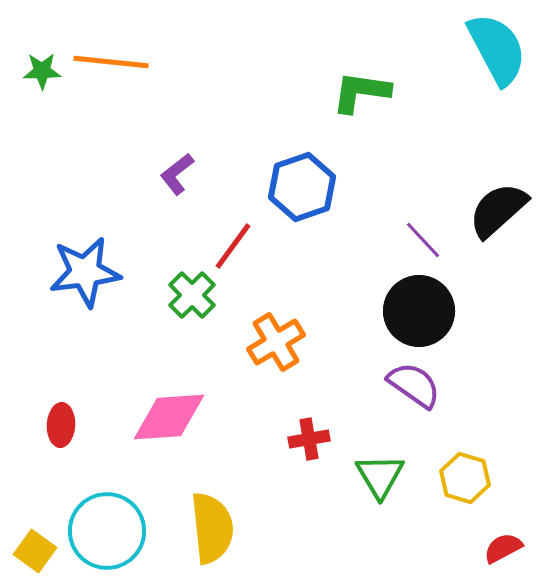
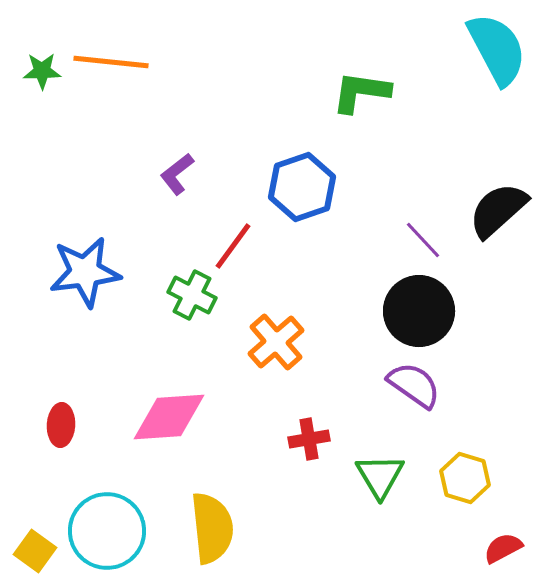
green cross: rotated 18 degrees counterclockwise
orange cross: rotated 10 degrees counterclockwise
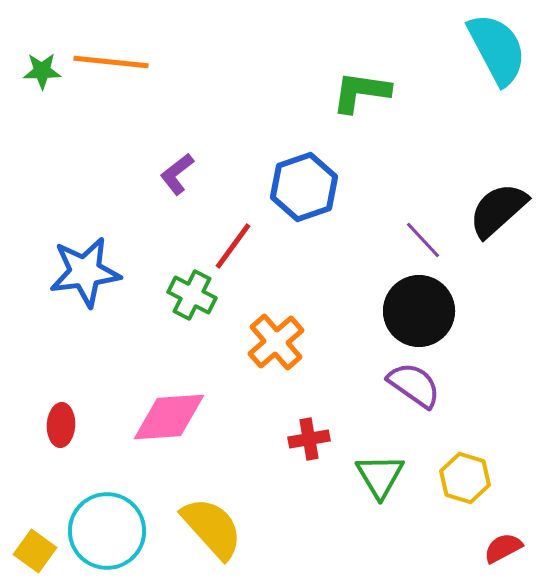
blue hexagon: moved 2 px right
yellow semicircle: rotated 36 degrees counterclockwise
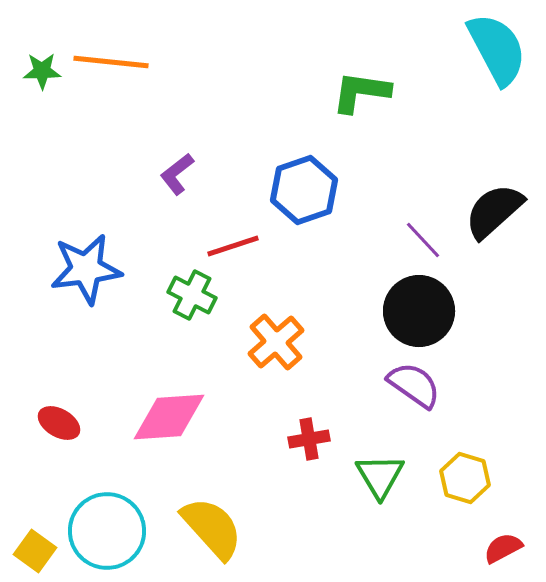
blue hexagon: moved 3 px down
black semicircle: moved 4 px left, 1 px down
red line: rotated 36 degrees clockwise
blue star: moved 1 px right, 3 px up
red ellipse: moved 2 px left, 2 px up; rotated 63 degrees counterclockwise
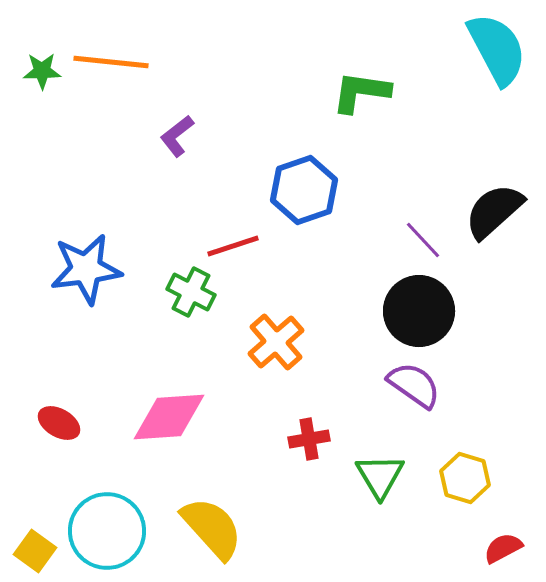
purple L-shape: moved 38 px up
green cross: moved 1 px left, 3 px up
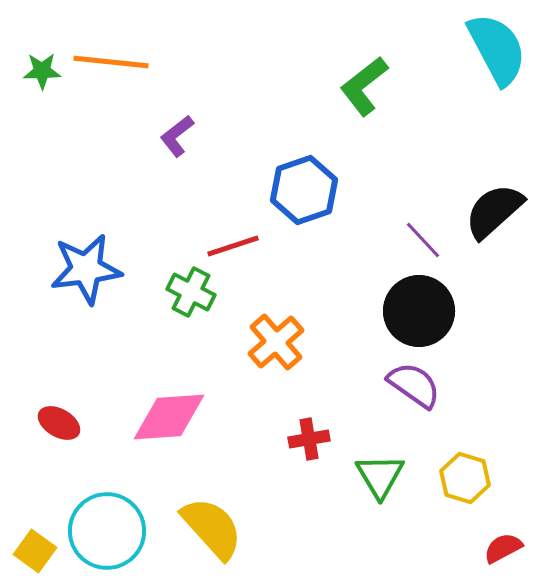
green L-shape: moved 3 px right, 6 px up; rotated 46 degrees counterclockwise
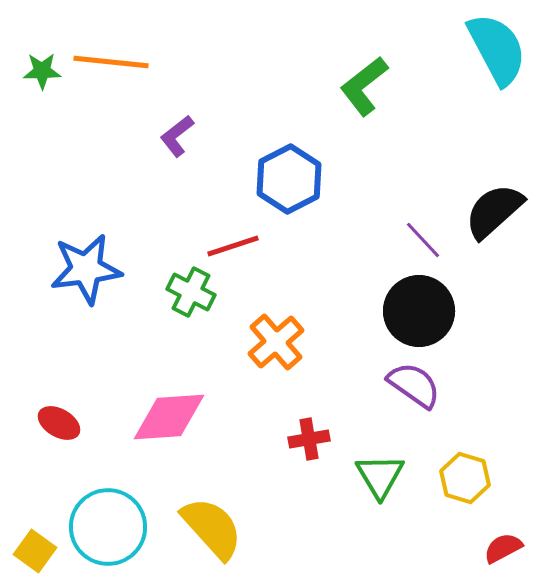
blue hexagon: moved 15 px left, 11 px up; rotated 8 degrees counterclockwise
cyan circle: moved 1 px right, 4 px up
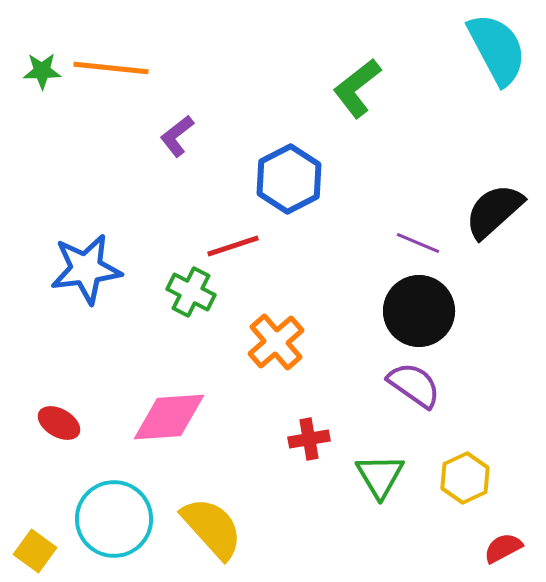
orange line: moved 6 px down
green L-shape: moved 7 px left, 2 px down
purple line: moved 5 px left, 3 px down; rotated 24 degrees counterclockwise
yellow hexagon: rotated 18 degrees clockwise
cyan circle: moved 6 px right, 8 px up
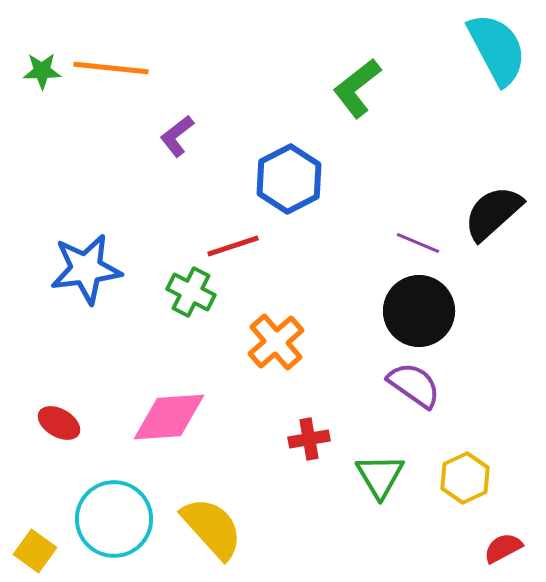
black semicircle: moved 1 px left, 2 px down
